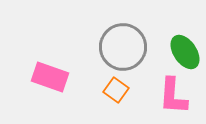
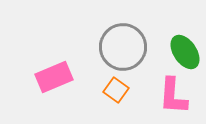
pink rectangle: moved 4 px right; rotated 42 degrees counterclockwise
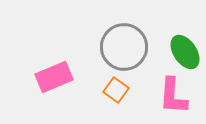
gray circle: moved 1 px right
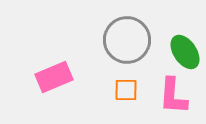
gray circle: moved 3 px right, 7 px up
orange square: moved 10 px right; rotated 35 degrees counterclockwise
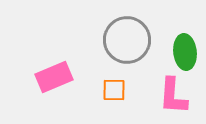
green ellipse: rotated 28 degrees clockwise
orange square: moved 12 px left
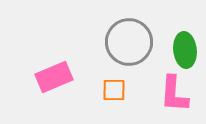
gray circle: moved 2 px right, 2 px down
green ellipse: moved 2 px up
pink L-shape: moved 1 px right, 2 px up
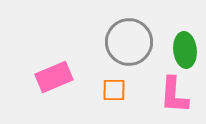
pink L-shape: moved 1 px down
